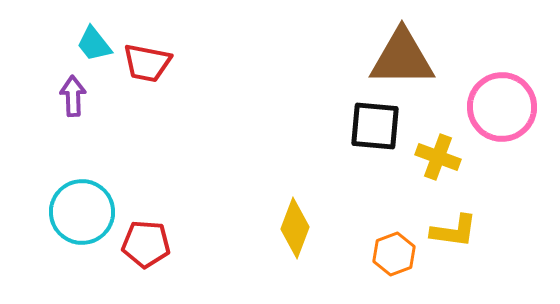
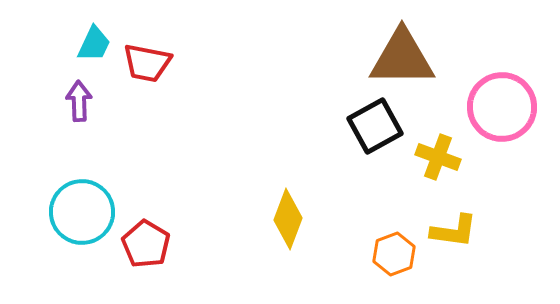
cyan trapezoid: rotated 117 degrees counterclockwise
purple arrow: moved 6 px right, 5 px down
black square: rotated 34 degrees counterclockwise
yellow diamond: moved 7 px left, 9 px up
red pentagon: rotated 27 degrees clockwise
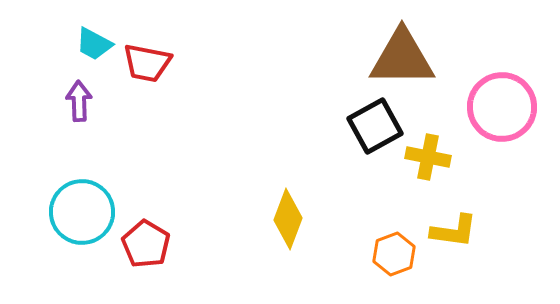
cyan trapezoid: rotated 93 degrees clockwise
yellow cross: moved 10 px left; rotated 9 degrees counterclockwise
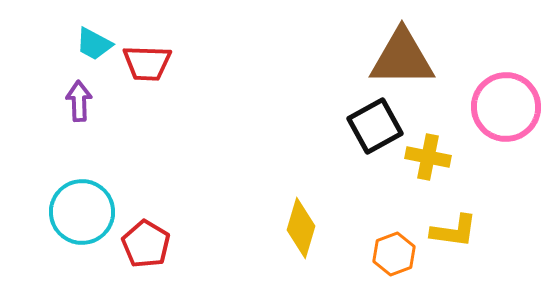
red trapezoid: rotated 9 degrees counterclockwise
pink circle: moved 4 px right
yellow diamond: moved 13 px right, 9 px down; rotated 4 degrees counterclockwise
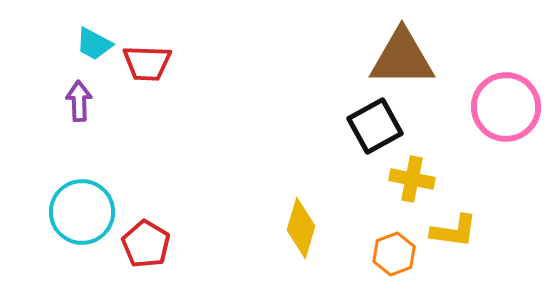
yellow cross: moved 16 px left, 22 px down
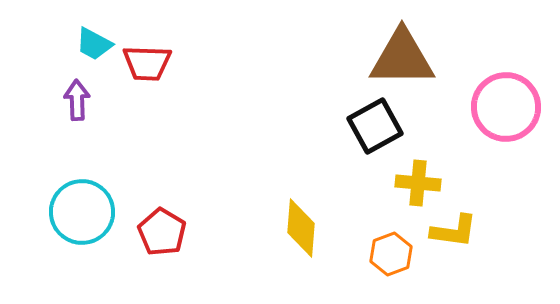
purple arrow: moved 2 px left, 1 px up
yellow cross: moved 6 px right, 4 px down; rotated 6 degrees counterclockwise
yellow diamond: rotated 12 degrees counterclockwise
red pentagon: moved 16 px right, 12 px up
orange hexagon: moved 3 px left
